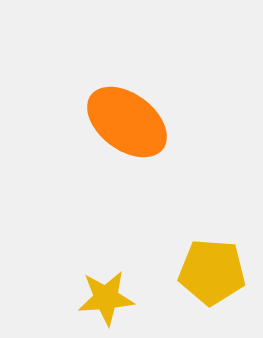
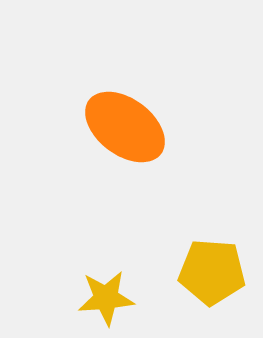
orange ellipse: moved 2 px left, 5 px down
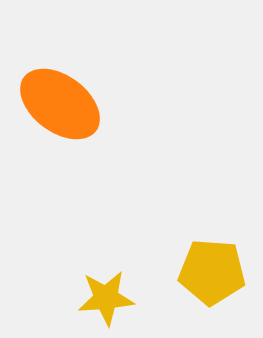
orange ellipse: moved 65 px left, 23 px up
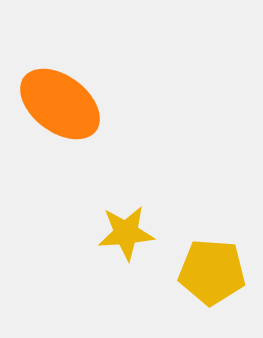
yellow star: moved 20 px right, 65 px up
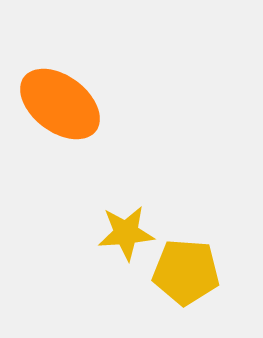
yellow pentagon: moved 26 px left
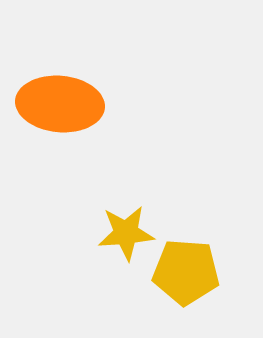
orange ellipse: rotated 32 degrees counterclockwise
